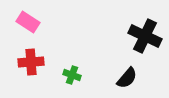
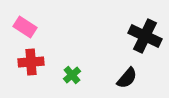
pink rectangle: moved 3 px left, 5 px down
green cross: rotated 30 degrees clockwise
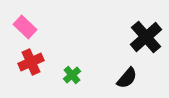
pink rectangle: rotated 10 degrees clockwise
black cross: moved 1 px right, 1 px down; rotated 24 degrees clockwise
red cross: rotated 20 degrees counterclockwise
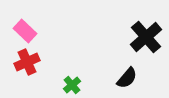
pink rectangle: moved 4 px down
red cross: moved 4 px left
green cross: moved 10 px down
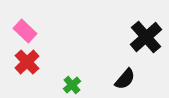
red cross: rotated 20 degrees counterclockwise
black semicircle: moved 2 px left, 1 px down
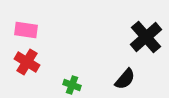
pink rectangle: moved 1 px right, 1 px up; rotated 35 degrees counterclockwise
red cross: rotated 15 degrees counterclockwise
green cross: rotated 30 degrees counterclockwise
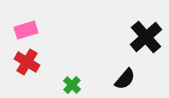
pink rectangle: rotated 25 degrees counterclockwise
green cross: rotated 24 degrees clockwise
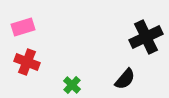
pink rectangle: moved 3 px left, 3 px up
black cross: rotated 16 degrees clockwise
red cross: rotated 10 degrees counterclockwise
